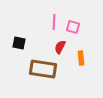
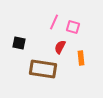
pink line: rotated 21 degrees clockwise
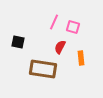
black square: moved 1 px left, 1 px up
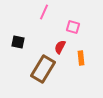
pink line: moved 10 px left, 10 px up
brown rectangle: rotated 68 degrees counterclockwise
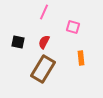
red semicircle: moved 16 px left, 5 px up
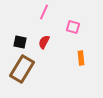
black square: moved 2 px right
brown rectangle: moved 21 px left
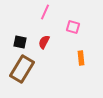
pink line: moved 1 px right
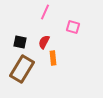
orange rectangle: moved 28 px left
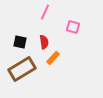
red semicircle: rotated 144 degrees clockwise
orange rectangle: rotated 48 degrees clockwise
brown rectangle: rotated 28 degrees clockwise
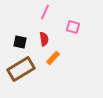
red semicircle: moved 3 px up
brown rectangle: moved 1 px left
